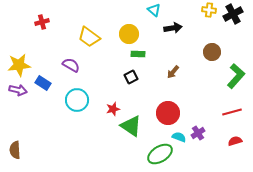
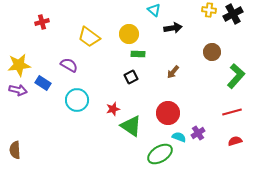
purple semicircle: moved 2 px left
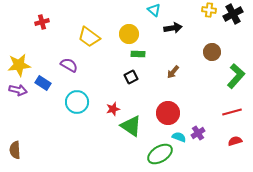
cyan circle: moved 2 px down
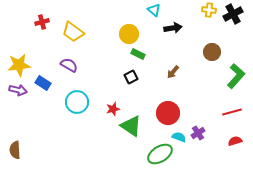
yellow trapezoid: moved 16 px left, 5 px up
green rectangle: rotated 24 degrees clockwise
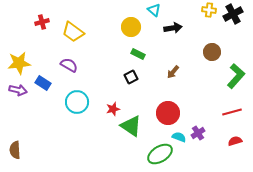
yellow circle: moved 2 px right, 7 px up
yellow star: moved 2 px up
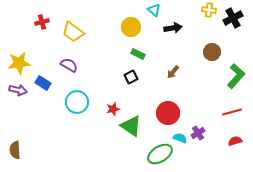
black cross: moved 4 px down
cyan semicircle: moved 1 px right, 1 px down
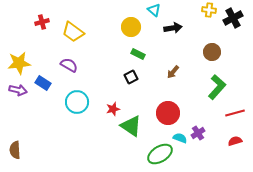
green L-shape: moved 19 px left, 11 px down
red line: moved 3 px right, 1 px down
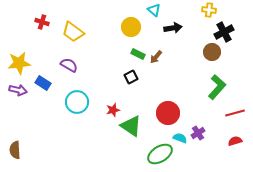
black cross: moved 9 px left, 14 px down
red cross: rotated 32 degrees clockwise
brown arrow: moved 17 px left, 15 px up
red star: moved 1 px down
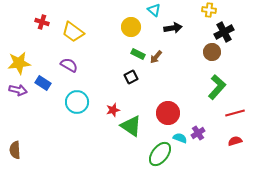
green ellipse: rotated 20 degrees counterclockwise
